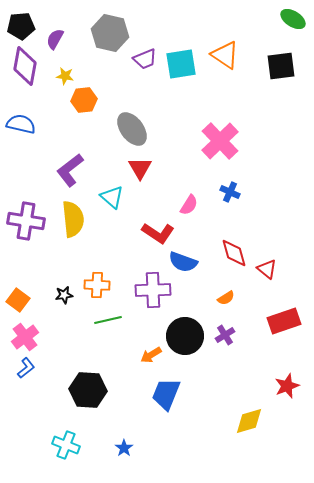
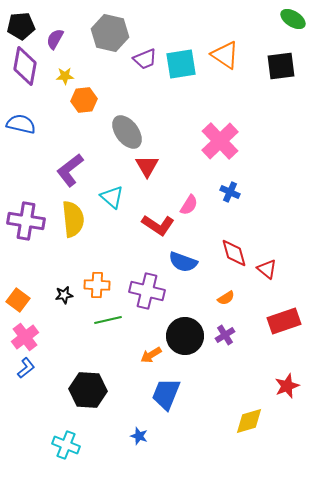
yellow star at (65, 76): rotated 12 degrees counterclockwise
gray ellipse at (132, 129): moved 5 px left, 3 px down
red triangle at (140, 168): moved 7 px right, 2 px up
red L-shape at (158, 233): moved 8 px up
purple cross at (153, 290): moved 6 px left, 1 px down; rotated 16 degrees clockwise
blue star at (124, 448): moved 15 px right, 12 px up; rotated 18 degrees counterclockwise
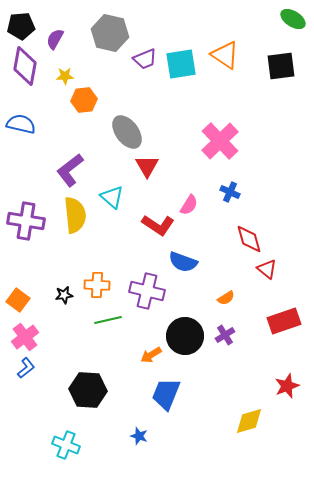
yellow semicircle at (73, 219): moved 2 px right, 4 px up
red diamond at (234, 253): moved 15 px right, 14 px up
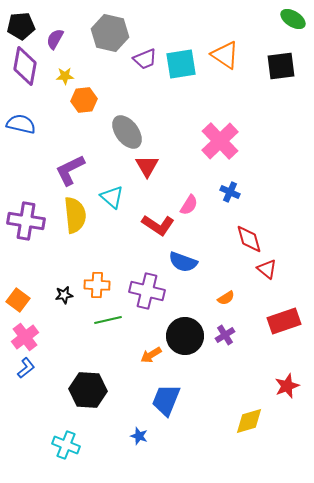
purple L-shape at (70, 170): rotated 12 degrees clockwise
blue trapezoid at (166, 394): moved 6 px down
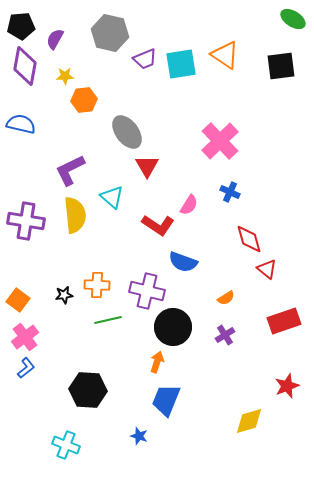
black circle at (185, 336): moved 12 px left, 9 px up
orange arrow at (151, 355): moved 6 px right, 7 px down; rotated 140 degrees clockwise
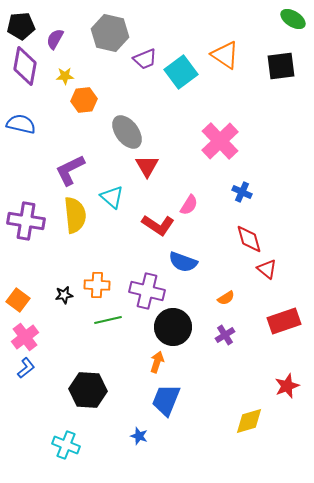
cyan square at (181, 64): moved 8 px down; rotated 28 degrees counterclockwise
blue cross at (230, 192): moved 12 px right
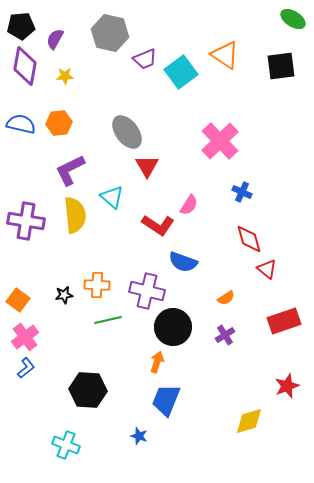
orange hexagon at (84, 100): moved 25 px left, 23 px down
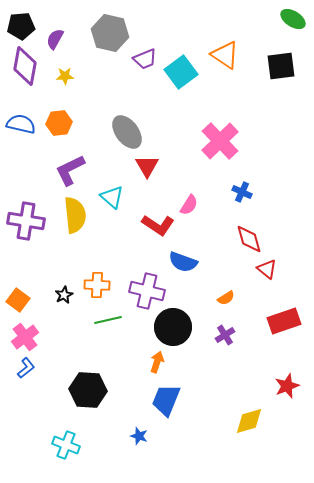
black star at (64, 295): rotated 18 degrees counterclockwise
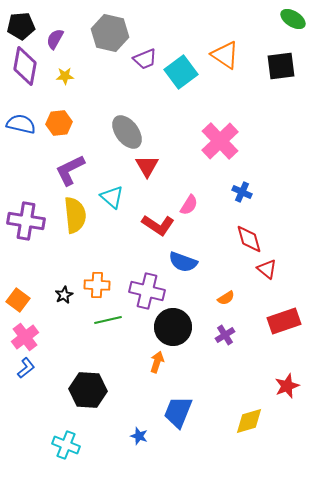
blue trapezoid at (166, 400): moved 12 px right, 12 px down
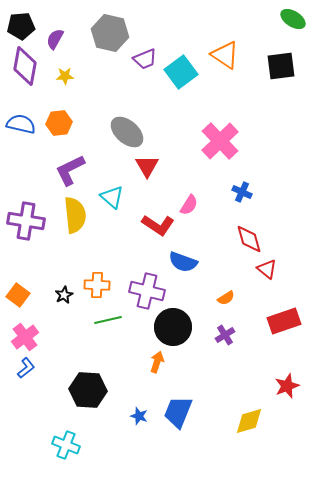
gray ellipse at (127, 132): rotated 12 degrees counterclockwise
orange square at (18, 300): moved 5 px up
blue star at (139, 436): moved 20 px up
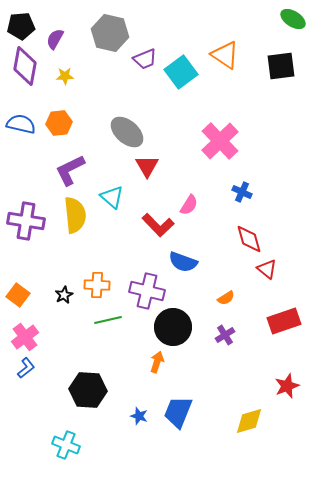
red L-shape at (158, 225): rotated 12 degrees clockwise
